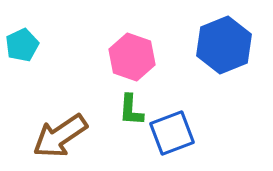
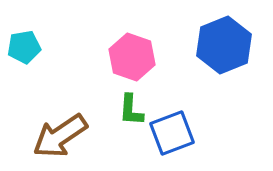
cyan pentagon: moved 2 px right, 2 px down; rotated 16 degrees clockwise
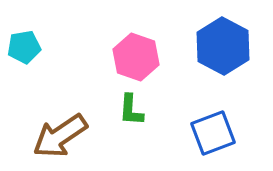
blue hexagon: moved 1 px left, 1 px down; rotated 10 degrees counterclockwise
pink hexagon: moved 4 px right
blue square: moved 41 px right
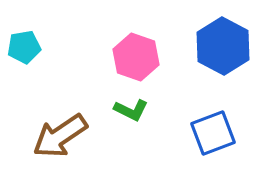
green L-shape: rotated 68 degrees counterclockwise
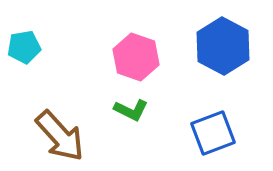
brown arrow: rotated 98 degrees counterclockwise
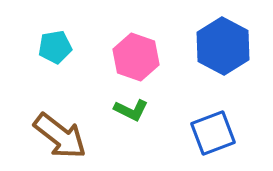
cyan pentagon: moved 31 px right
brown arrow: rotated 10 degrees counterclockwise
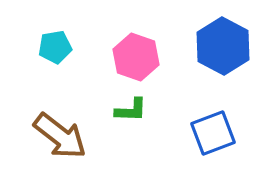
green L-shape: rotated 24 degrees counterclockwise
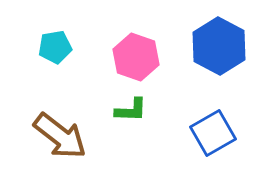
blue hexagon: moved 4 px left
blue square: rotated 9 degrees counterclockwise
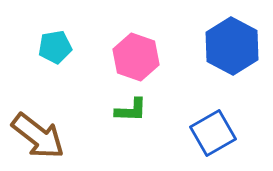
blue hexagon: moved 13 px right
brown arrow: moved 22 px left
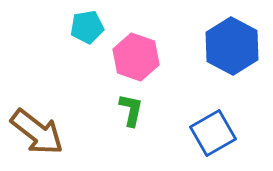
cyan pentagon: moved 32 px right, 20 px up
green L-shape: rotated 80 degrees counterclockwise
brown arrow: moved 1 px left, 4 px up
